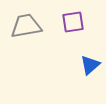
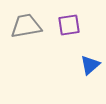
purple square: moved 4 px left, 3 px down
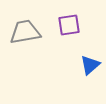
gray trapezoid: moved 1 px left, 6 px down
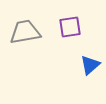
purple square: moved 1 px right, 2 px down
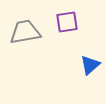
purple square: moved 3 px left, 5 px up
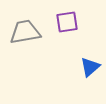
blue triangle: moved 2 px down
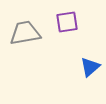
gray trapezoid: moved 1 px down
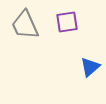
gray trapezoid: moved 8 px up; rotated 104 degrees counterclockwise
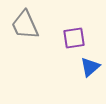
purple square: moved 7 px right, 16 px down
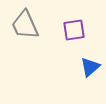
purple square: moved 8 px up
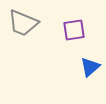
gray trapezoid: moved 2 px left, 2 px up; rotated 44 degrees counterclockwise
